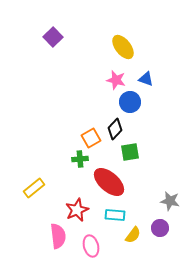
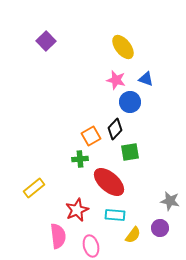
purple square: moved 7 px left, 4 px down
orange square: moved 2 px up
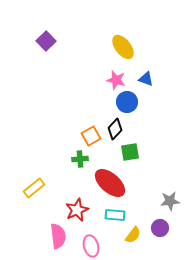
blue circle: moved 3 px left
red ellipse: moved 1 px right, 1 px down
gray star: rotated 18 degrees counterclockwise
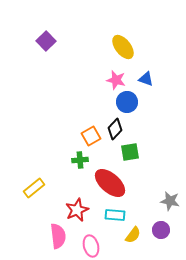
green cross: moved 1 px down
gray star: rotated 18 degrees clockwise
purple circle: moved 1 px right, 2 px down
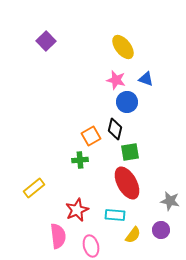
black diamond: rotated 30 degrees counterclockwise
red ellipse: moved 17 px right; rotated 20 degrees clockwise
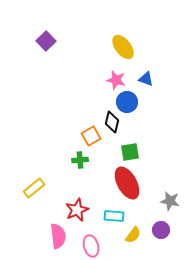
black diamond: moved 3 px left, 7 px up
cyan rectangle: moved 1 px left, 1 px down
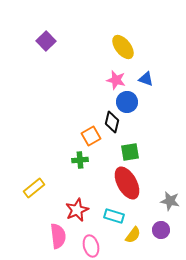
cyan rectangle: rotated 12 degrees clockwise
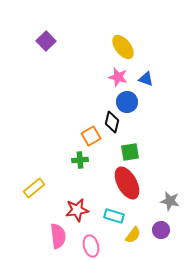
pink star: moved 2 px right, 3 px up
red star: rotated 15 degrees clockwise
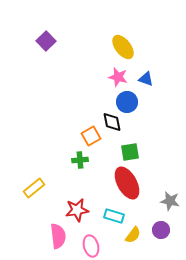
black diamond: rotated 25 degrees counterclockwise
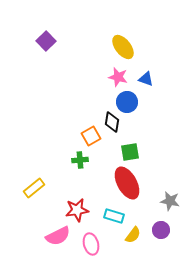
black diamond: rotated 20 degrees clockwise
pink semicircle: rotated 70 degrees clockwise
pink ellipse: moved 2 px up
